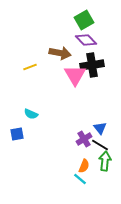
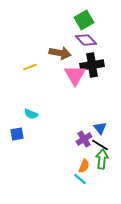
green arrow: moved 3 px left, 2 px up
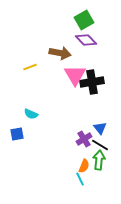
black cross: moved 17 px down
green arrow: moved 3 px left, 1 px down
cyan line: rotated 24 degrees clockwise
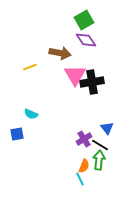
purple diamond: rotated 10 degrees clockwise
blue triangle: moved 7 px right
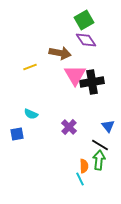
blue triangle: moved 1 px right, 2 px up
purple cross: moved 15 px left, 12 px up; rotated 14 degrees counterclockwise
orange semicircle: rotated 24 degrees counterclockwise
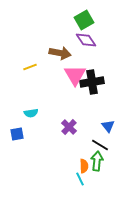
cyan semicircle: moved 1 px up; rotated 32 degrees counterclockwise
green arrow: moved 2 px left, 1 px down
